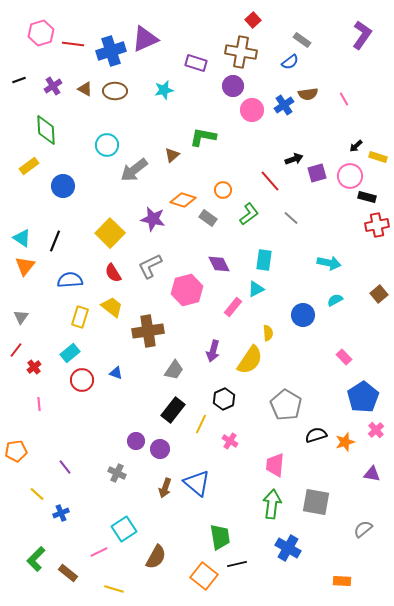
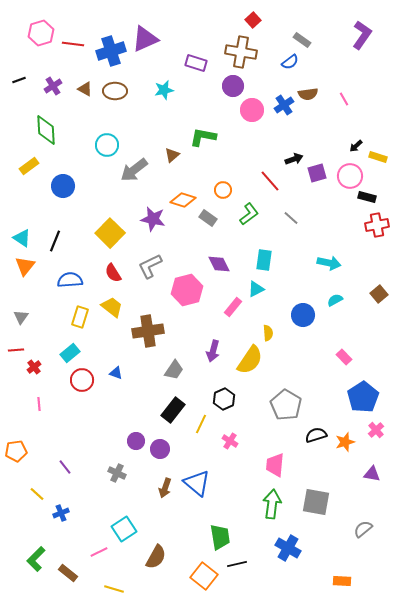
red line at (16, 350): rotated 49 degrees clockwise
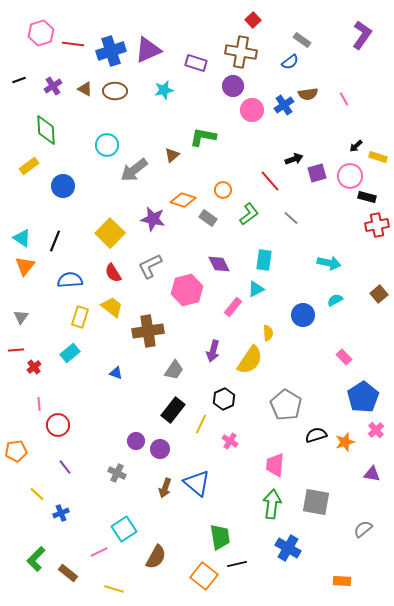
purple triangle at (145, 39): moved 3 px right, 11 px down
red circle at (82, 380): moved 24 px left, 45 px down
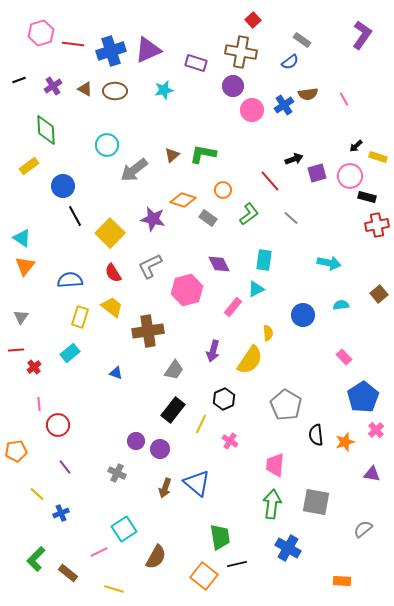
green L-shape at (203, 137): moved 17 px down
black line at (55, 241): moved 20 px right, 25 px up; rotated 50 degrees counterclockwise
cyan semicircle at (335, 300): moved 6 px right, 5 px down; rotated 21 degrees clockwise
black semicircle at (316, 435): rotated 80 degrees counterclockwise
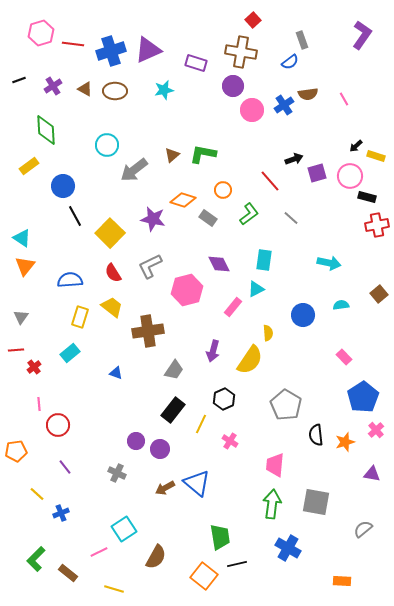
gray rectangle at (302, 40): rotated 36 degrees clockwise
yellow rectangle at (378, 157): moved 2 px left, 1 px up
brown arrow at (165, 488): rotated 42 degrees clockwise
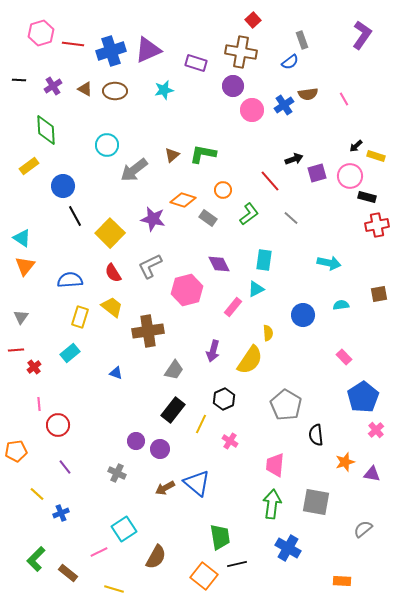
black line at (19, 80): rotated 24 degrees clockwise
brown square at (379, 294): rotated 30 degrees clockwise
orange star at (345, 442): moved 20 px down
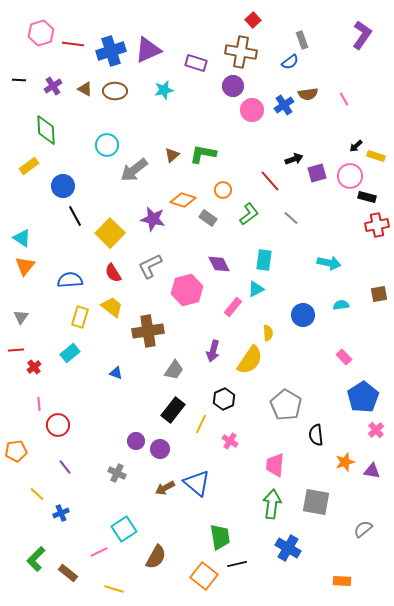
purple triangle at (372, 474): moved 3 px up
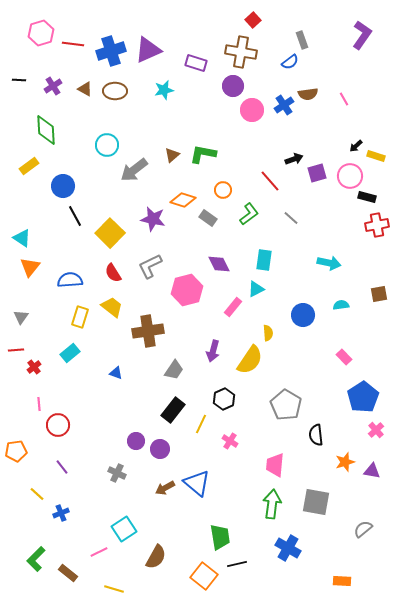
orange triangle at (25, 266): moved 5 px right, 1 px down
purple line at (65, 467): moved 3 px left
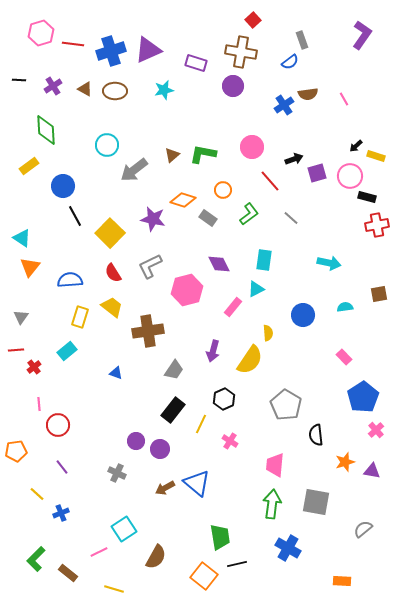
pink circle at (252, 110): moved 37 px down
cyan semicircle at (341, 305): moved 4 px right, 2 px down
cyan rectangle at (70, 353): moved 3 px left, 2 px up
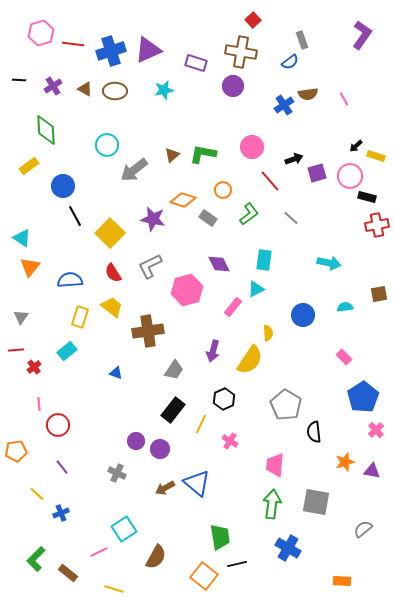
black semicircle at (316, 435): moved 2 px left, 3 px up
